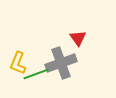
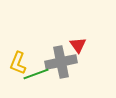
red triangle: moved 7 px down
gray cross: moved 1 px up; rotated 8 degrees clockwise
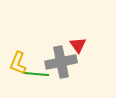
green line: rotated 25 degrees clockwise
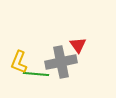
yellow L-shape: moved 1 px right, 1 px up
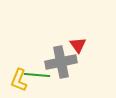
yellow L-shape: moved 18 px down
green line: moved 1 px right, 1 px down
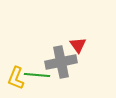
yellow L-shape: moved 3 px left, 2 px up
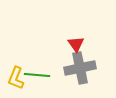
red triangle: moved 2 px left, 1 px up
gray cross: moved 19 px right, 6 px down
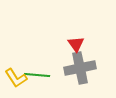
yellow L-shape: rotated 55 degrees counterclockwise
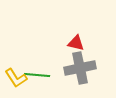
red triangle: moved 1 px up; rotated 42 degrees counterclockwise
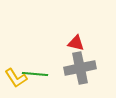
green line: moved 2 px left, 1 px up
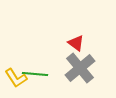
red triangle: rotated 24 degrees clockwise
gray cross: rotated 28 degrees counterclockwise
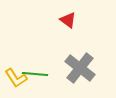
red triangle: moved 8 px left, 23 px up
gray cross: rotated 12 degrees counterclockwise
